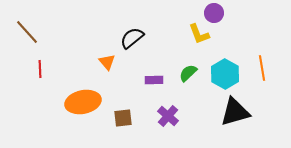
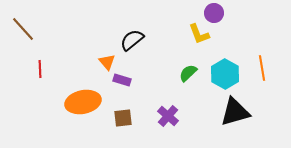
brown line: moved 4 px left, 3 px up
black semicircle: moved 2 px down
purple rectangle: moved 32 px left; rotated 18 degrees clockwise
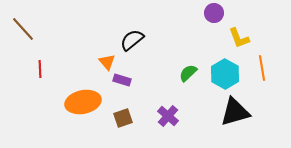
yellow L-shape: moved 40 px right, 4 px down
brown square: rotated 12 degrees counterclockwise
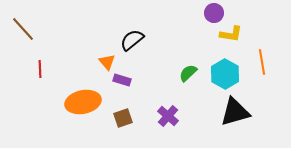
yellow L-shape: moved 8 px left, 4 px up; rotated 60 degrees counterclockwise
orange line: moved 6 px up
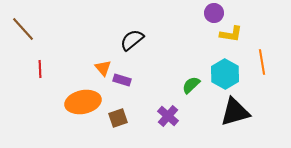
orange triangle: moved 4 px left, 6 px down
green semicircle: moved 3 px right, 12 px down
brown square: moved 5 px left
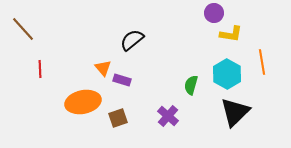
cyan hexagon: moved 2 px right
green semicircle: rotated 30 degrees counterclockwise
black triangle: rotated 28 degrees counterclockwise
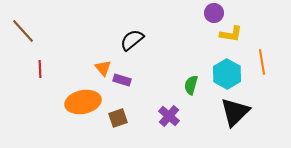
brown line: moved 2 px down
purple cross: moved 1 px right
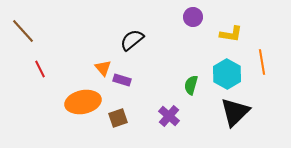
purple circle: moved 21 px left, 4 px down
red line: rotated 24 degrees counterclockwise
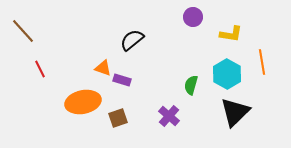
orange triangle: rotated 30 degrees counterclockwise
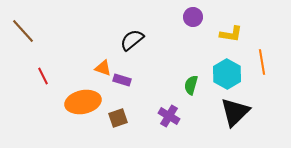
red line: moved 3 px right, 7 px down
purple cross: rotated 10 degrees counterclockwise
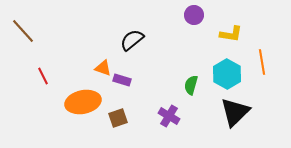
purple circle: moved 1 px right, 2 px up
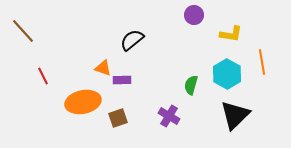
purple rectangle: rotated 18 degrees counterclockwise
black triangle: moved 3 px down
